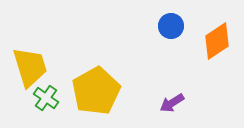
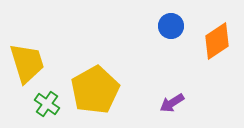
yellow trapezoid: moved 3 px left, 4 px up
yellow pentagon: moved 1 px left, 1 px up
green cross: moved 1 px right, 6 px down
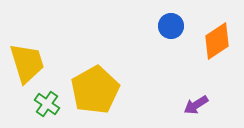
purple arrow: moved 24 px right, 2 px down
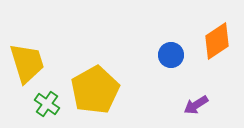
blue circle: moved 29 px down
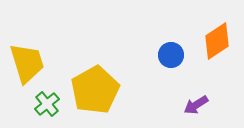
green cross: rotated 15 degrees clockwise
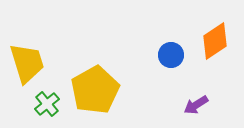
orange diamond: moved 2 px left
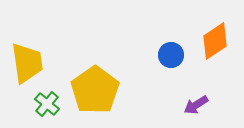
yellow trapezoid: rotated 9 degrees clockwise
yellow pentagon: rotated 6 degrees counterclockwise
green cross: rotated 10 degrees counterclockwise
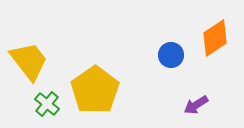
orange diamond: moved 3 px up
yellow trapezoid: moved 2 px right, 2 px up; rotated 30 degrees counterclockwise
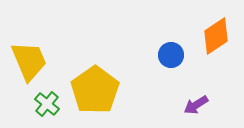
orange diamond: moved 1 px right, 2 px up
yellow trapezoid: rotated 15 degrees clockwise
